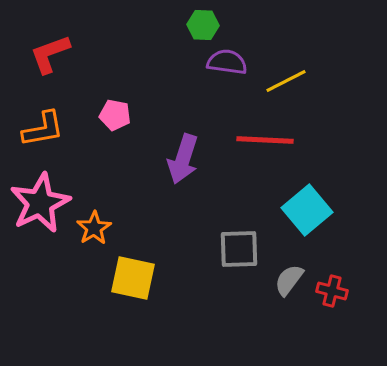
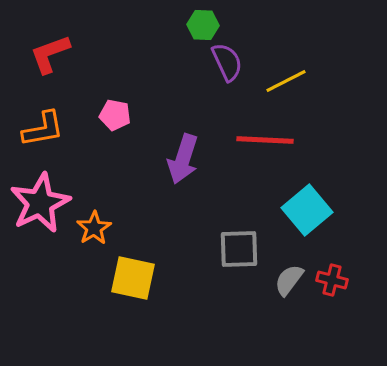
purple semicircle: rotated 57 degrees clockwise
red cross: moved 11 px up
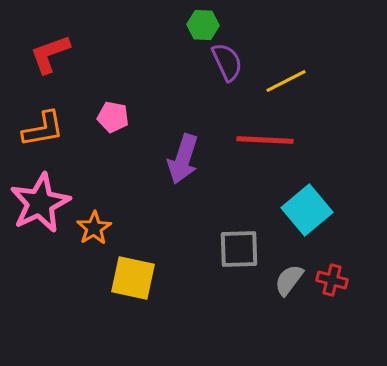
pink pentagon: moved 2 px left, 2 px down
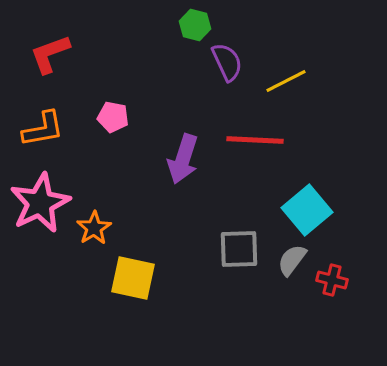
green hexagon: moved 8 px left; rotated 12 degrees clockwise
red line: moved 10 px left
gray semicircle: moved 3 px right, 20 px up
